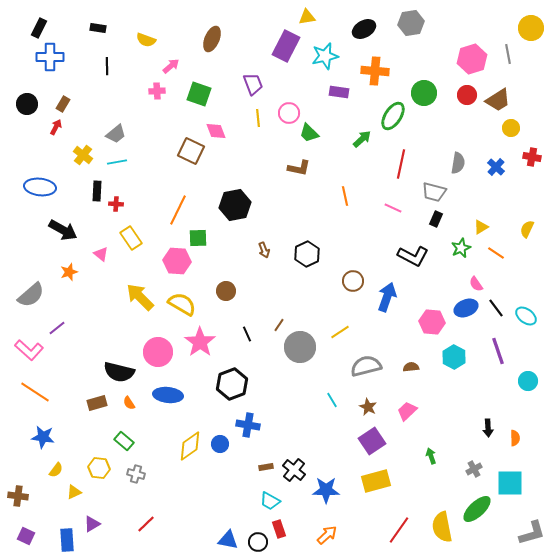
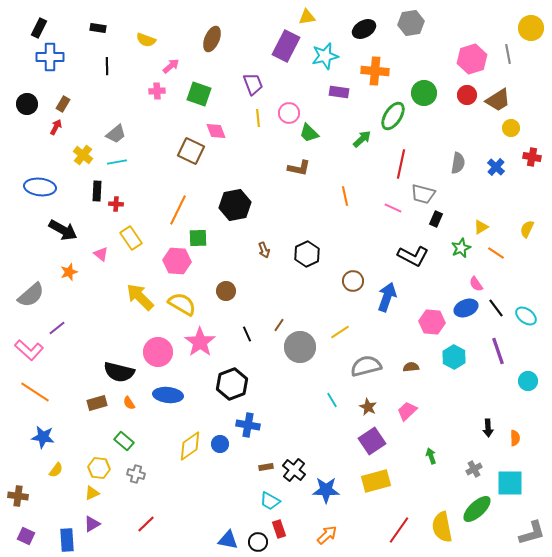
gray trapezoid at (434, 192): moved 11 px left, 2 px down
yellow triangle at (74, 492): moved 18 px right, 1 px down
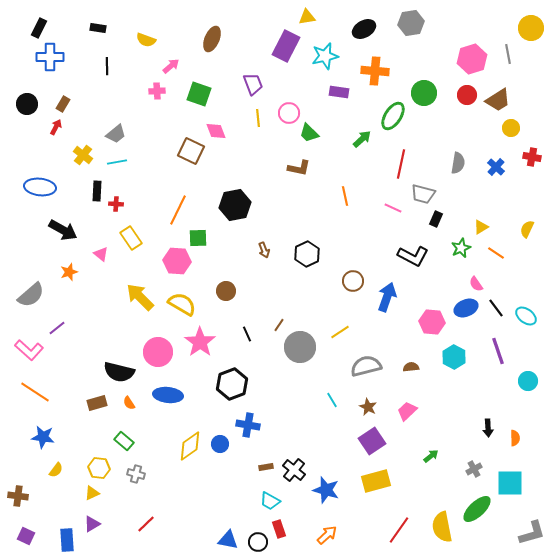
green arrow at (431, 456): rotated 70 degrees clockwise
blue star at (326, 490): rotated 16 degrees clockwise
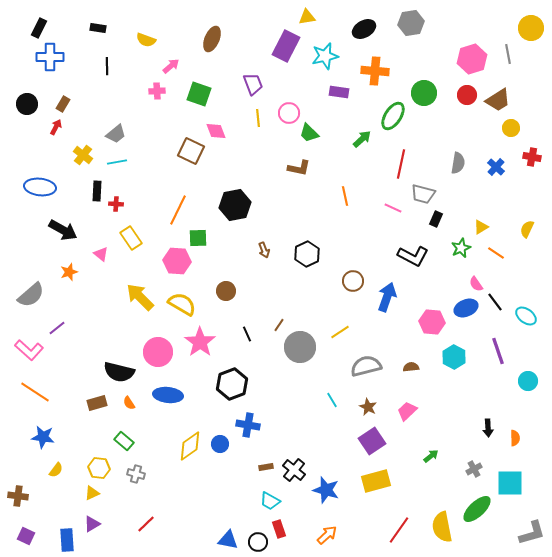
black line at (496, 308): moved 1 px left, 6 px up
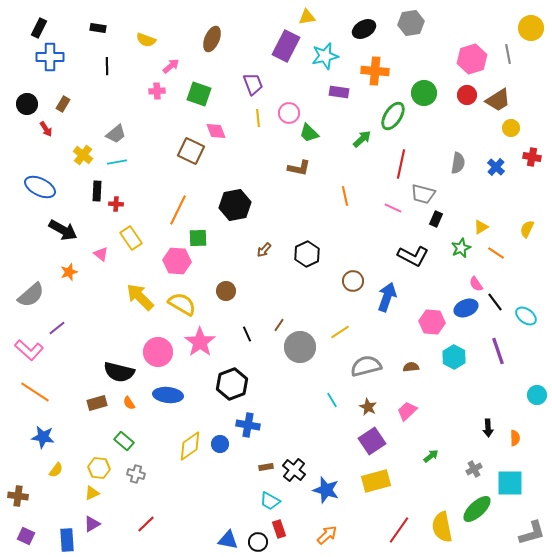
red arrow at (56, 127): moved 10 px left, 2 px down; rotated 119 degrees clockwise
blue ellipse at (40, 187): rotated 20 degrees clockwise
brown arrow at (264, 250): rotated 63 degrees clockwise
cyan circle at (528, 381): moved 9 px right, 14 px down
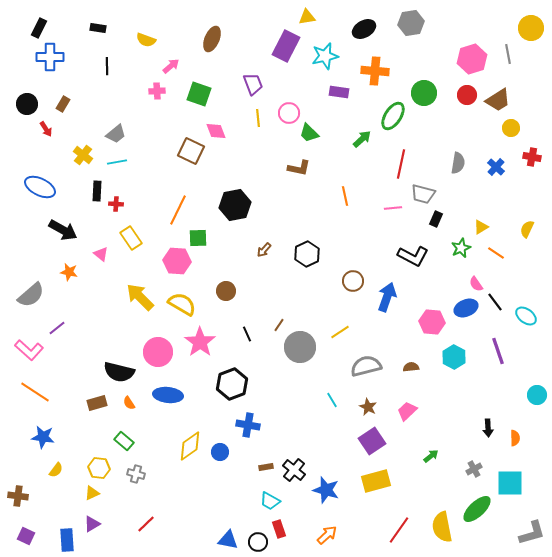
pink line at (393, 208): rotated 30 degrees counterclockwise
orange star at (69, 272): rotated 30 degrees clockwise
blue circle at (220, 444): moved 8 px down
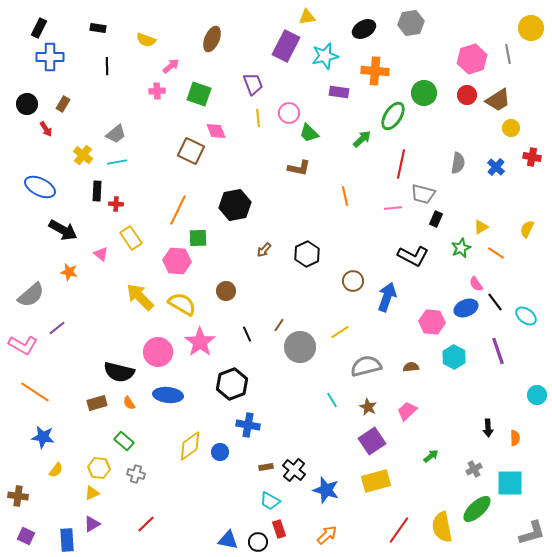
pink L-shape at (29, 350): moved 6 px left, 5 px up; rotated 12 degrees counterclockwise
